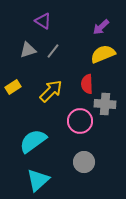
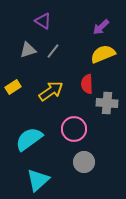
yellow arrow: rotated 10 degrees clockwise
gray cross: moved 2 px right, 1 px up
pink circle: moved 6 px left, 8 px down
cyan semicircle: moved 4 px left, 2 px up
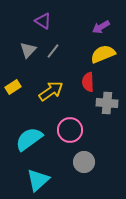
purple arrow: rotated 12 degrees clockwise
gray triangle: rotated 30 degrees counterclockwise
red semicircle: moved 1 px right, 2 px up
pink circle: moved 4 px left, 1 px down
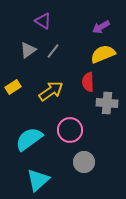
gray triangle: rotated 12 degrees clockwise
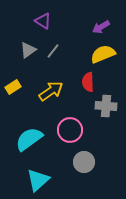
gray cross: moved 1 px left, 3 px down
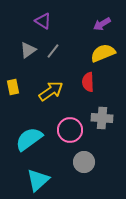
purple arrow: moved 1 px right, 3 px up
yellow semicircle: moved 1 px up
yellow rectangle: rotated 70 degrees counterclockwise
gray cross: moved 4 px left, 12 px down
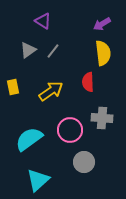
yellow semicircle: rotated 105 degrees clockwise
